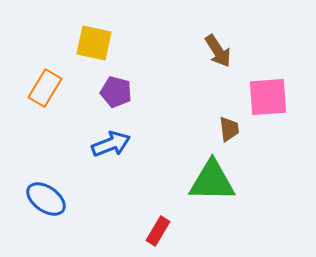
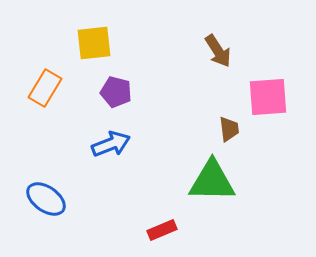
yellow square: rotated 18 degrees counterclockwise
red rectangle: moved 4 px right, 1 px up; rotated 36 degrees clockwise
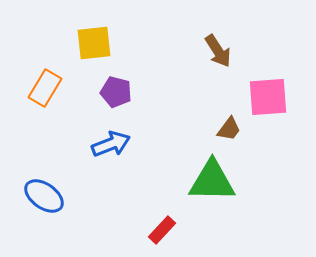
brown trapezoid: rotated 44 degrees clockwise
blue ellipse: moved 2 px left, 3 px up
red rectangle: rotated 24 degrees counterclockwise
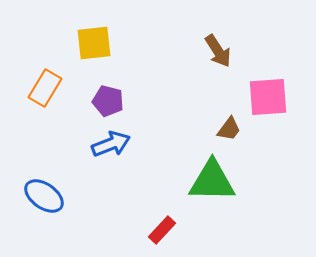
purple pentagon: moved 8 px left, 9 px down
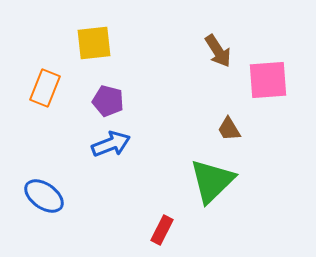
orange rectangle: rotated 9 degrees counterclockwise
pink square: moved 17 px up
brown trapezoid: rotated 112 degrees clockwise
green triangle: rotated 45 degrees counterclockwise
red rectangle: rotated 16 degrees counterclockwise
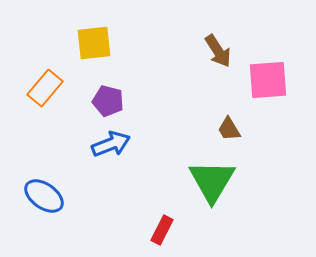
orange rectangle: rotated 18 degrees clockwise
green triangle: rotated 15 degrees counterclockwise
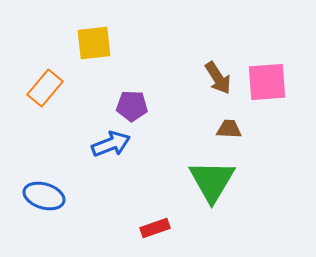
brown arrow: moved 27 px down
pink square: moved 1 px left, 2 px down
purple pentagon: moved 24 px right, 5 px down; rotated 12 degrees counterclockwise
brown trapezoid: rotated 124 degrees clockwise
blue ellipse: rotated 18 degrees counterclockwise
red rectangle: moved 7 px left, 2 px up; rotated 44 degrees clockwise
